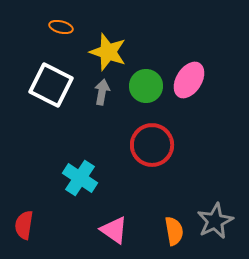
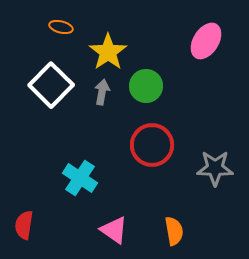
yellow star: rotated 18 degrees clockwise
pink ellipse: moved 17 px right, 39 px up
white square: rotated 18 degrees clockwise
gray star: moved 53 px up; rotated 27 degrees clockwise
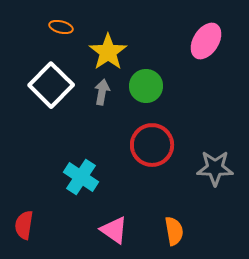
cyan cross: moved 1 px right, 1 px up
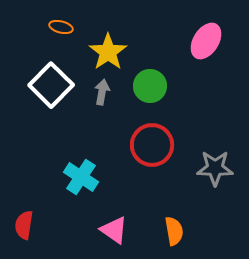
green circle: moved 4 px right
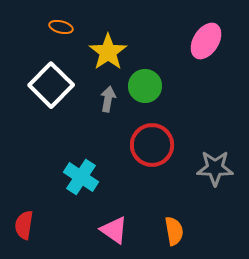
green circle: moved 5 px left
gray arrow: moved 6 px right, 7 px down
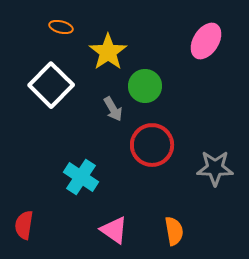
gray arrow: moved 5 px right, 10 px down; rotated 140 degrees clockwise
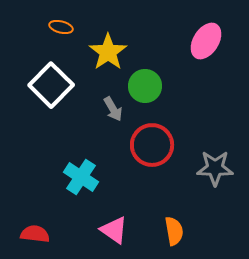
red semicircle: moved 11 px right, 9 px down; rotated 88 degrees clockwise
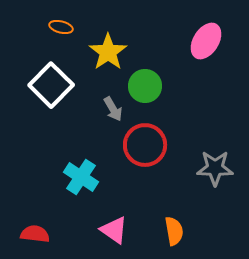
red circle: moved 7 px left
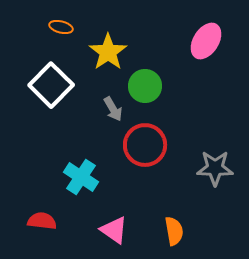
red semicircle: moved 7 px right, 13 px up
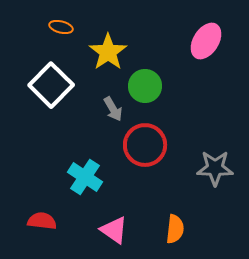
cyan cross: moved 4 px right
orange semicircle: moved 1 px right, 2 px up; rotated 16 degrees clockwise
